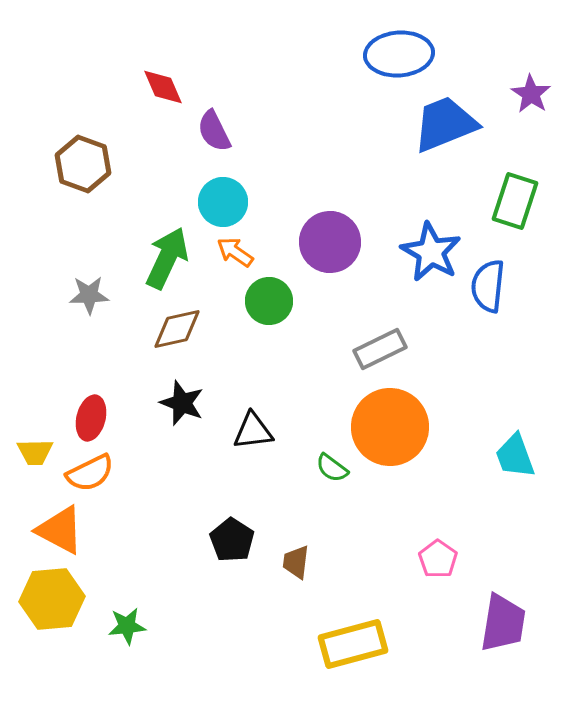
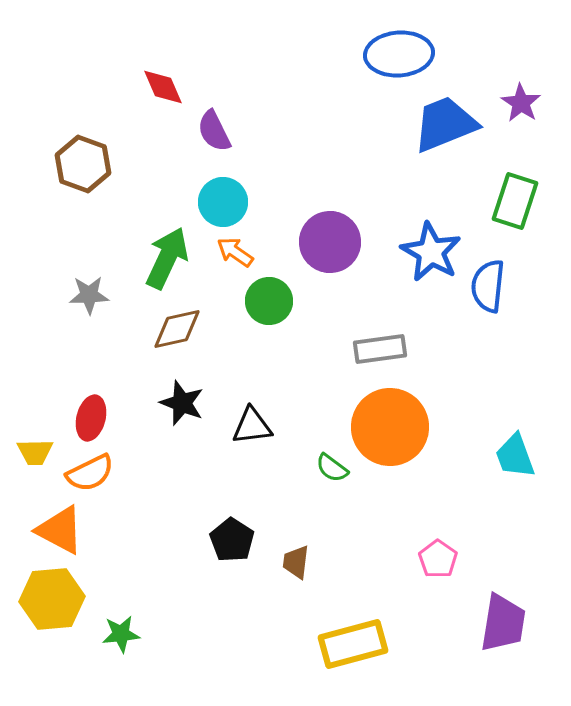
purple star: moved 10 px left, 9 px down
gray rectangle: rotated 18 degrees clockwise
black triangle: moved 1 px left, 5 px up
green star: moved 6 px left, 8 px down
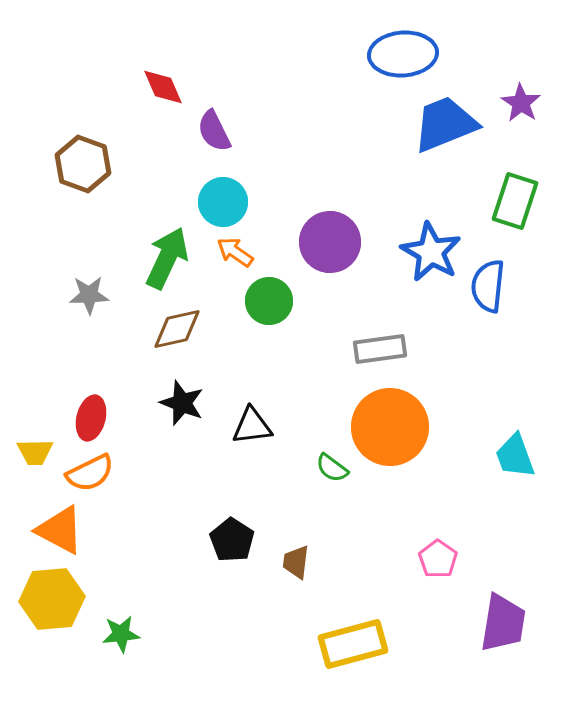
blue ellipse: moved 4 px right
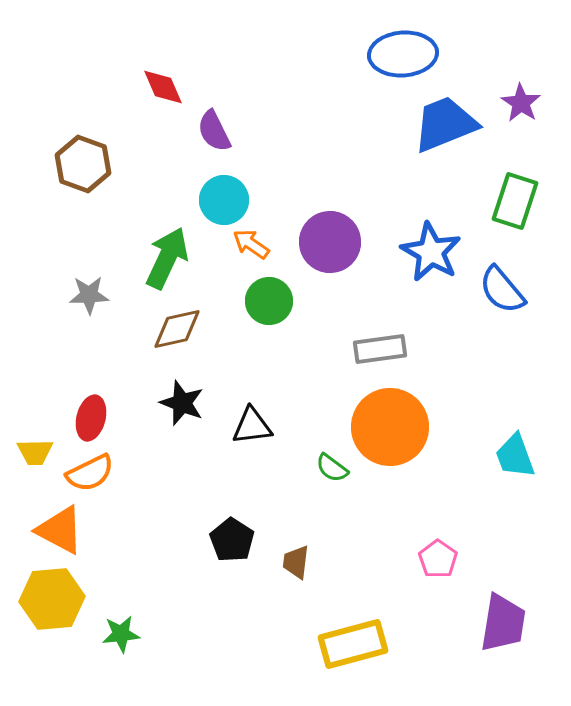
cyan circle: moved 1 px right, 2 px up
orange arrow: moved 16 px right, 8 px up
blue semicircle: moved 14 px right, 4 px down; rotated 46 degrees counterclockwise
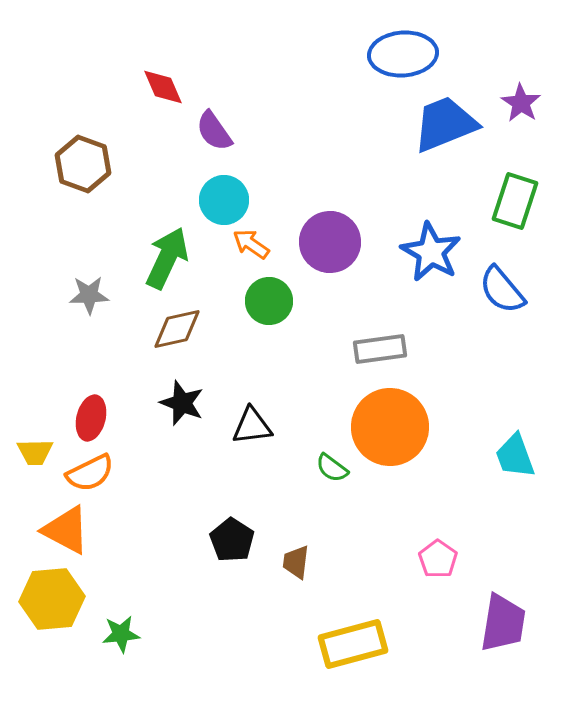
purple semicircle: rotated 9 degrees counterclockwise
orange triangle: moved 6 px right
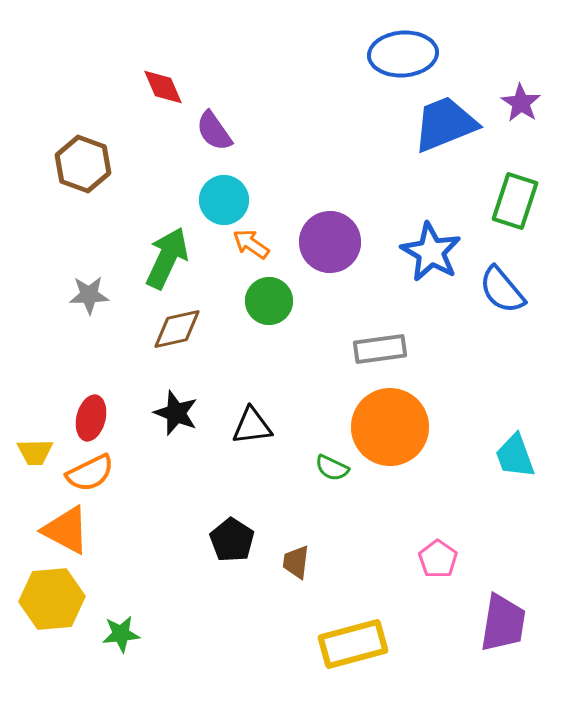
black star: moved 6 px left, 10 px down
green semicircle: rotated 12 degrees counterclockwise
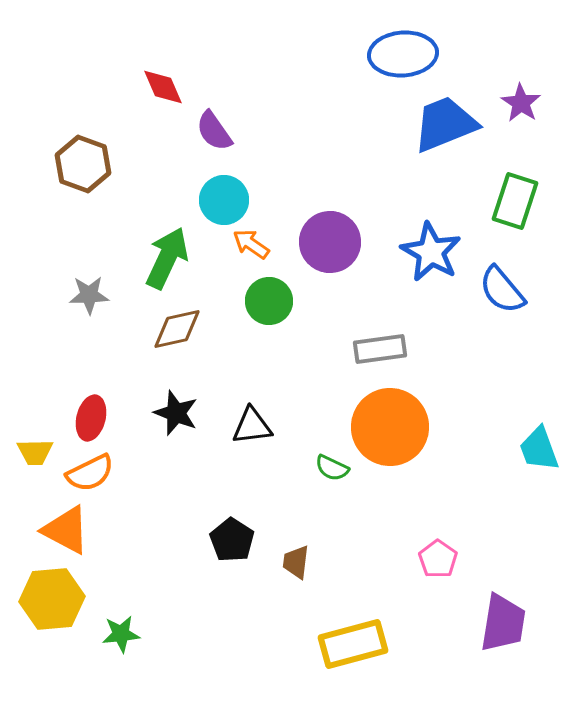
cyan trapezoid: moved 24 px right, 7 px up
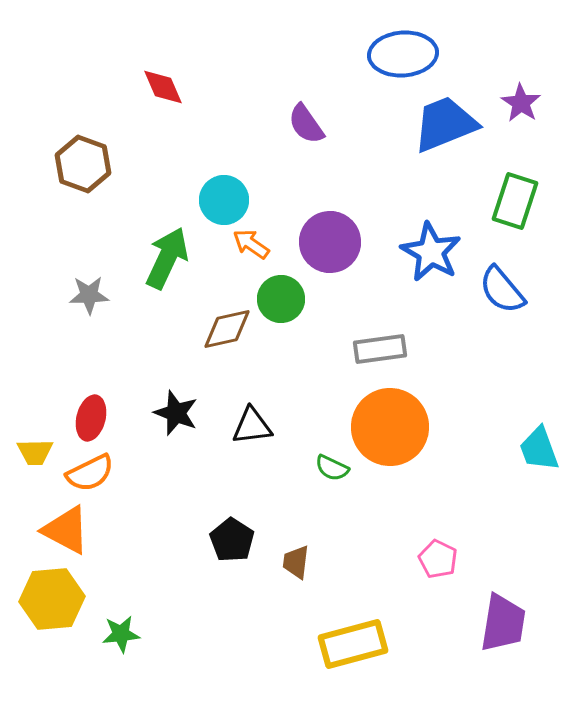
purple semicircle: moved 92 px right, 7 px up
green circle: moved 12 px right, 2 px up
brown diamond: moved 50 px right
pink pentagon: rotated 9 degrees counterclockwise
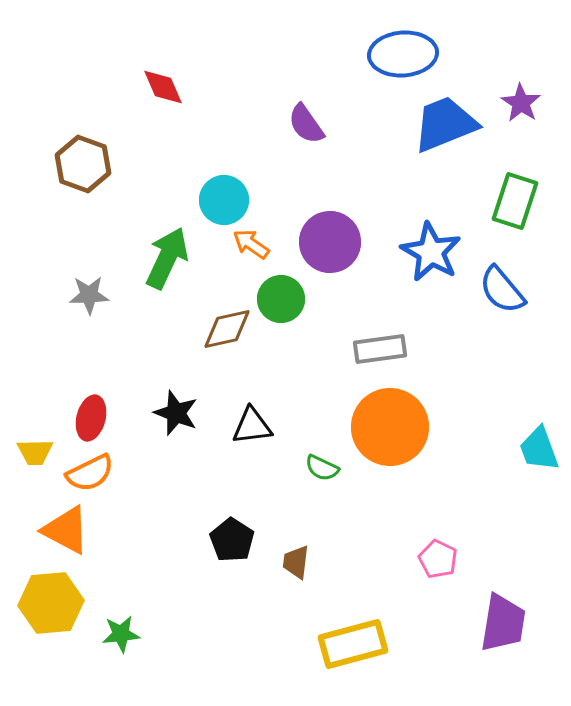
green semicircle: moved 10 px left
yellow hexagon: moved 1 px left, 4 px down
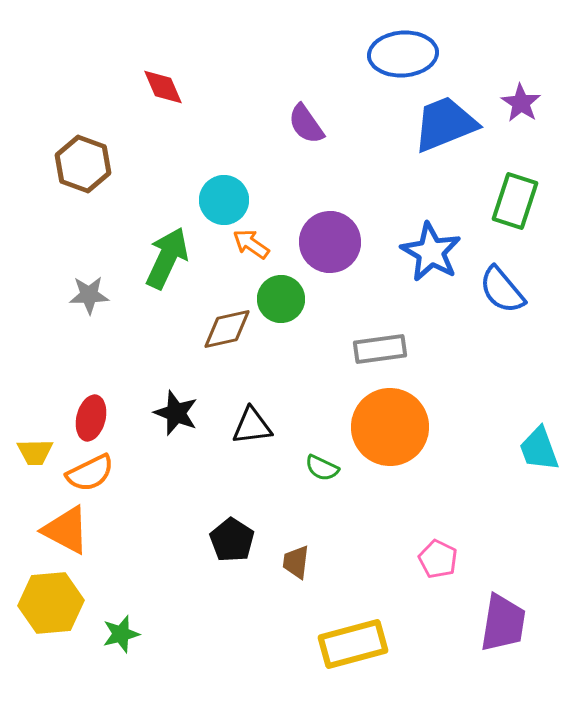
green star: rotated 9 degrees counterclockwise
